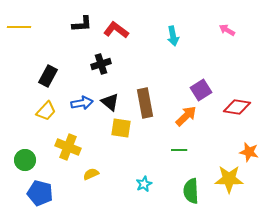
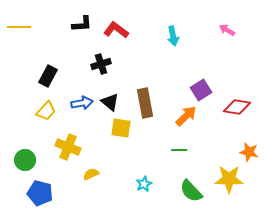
green semicircle: rotated 40 degrees counterclockwise
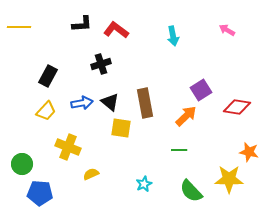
green circle: moved 3 px left, 4 px down
blue pentagon: rotated 10 degrees counterclockwise
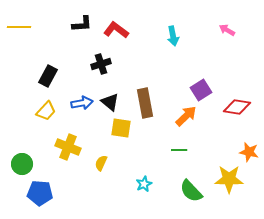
yellow semicircle: moved 10 px right, 11 px up; rotated 42 degrees counterclockwise
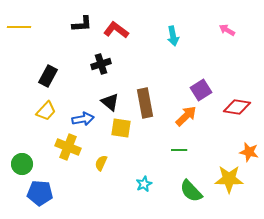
blue arrow: moved 1 px right, 16 px down
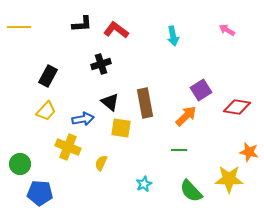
green circle: moved 2 px left
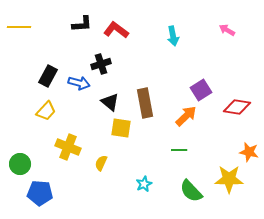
blue arrow: moved 4 px left, 36 px up; rotated 25 degrees clockwise
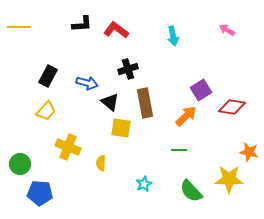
black cross: moved 27 px right, 5 px down
blue arrow: moved 8 px right
red diamond: moved 5 px left
yellow semicircle: rotated 21 degrees counterclockwise
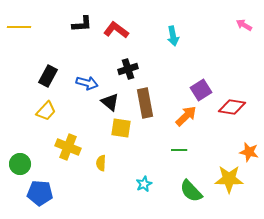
pink arrow: moved 17 px right, 5 px up
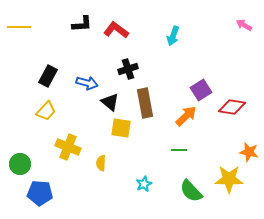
cyan arrow: rotated 30 degrees clockwise
